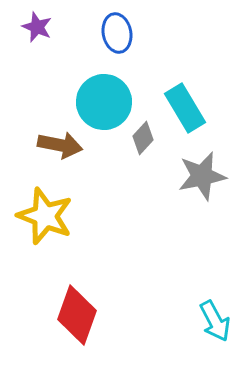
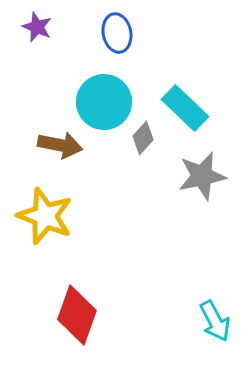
cyan rectangle: rotated 15 degrees counterclockwise
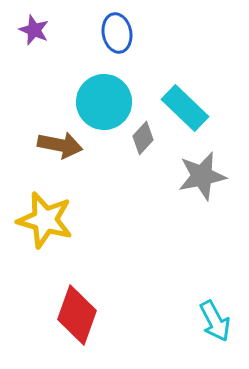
purple star: moved 3 px left, 3 px down
yellow star: moved 4 px down; rotated 6 degrees counterclockwise
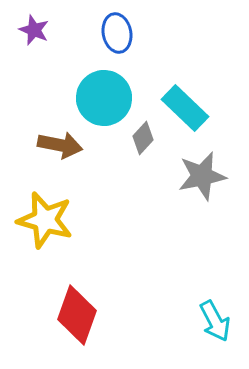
cyan circle: moved 4 px up
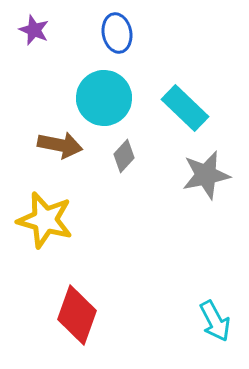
gray diamond: moved 19 px left, 18 px down
gray star: moved 4 px right, 1 px up
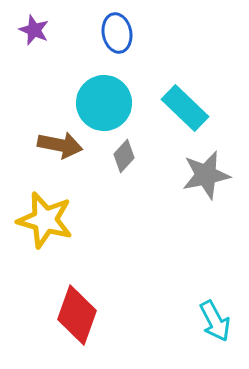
cyan circle: moved 5 px down
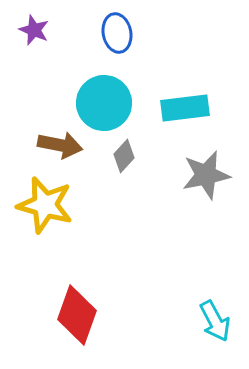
cyan rectangle: rotated 51 degrees counterclockwise
yellow star: moved 15 px up
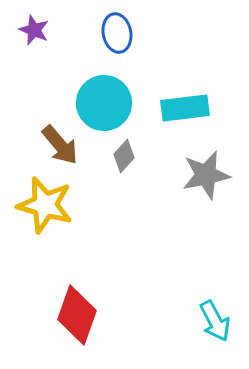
brown arrow: rotated 39 degrees clockwise
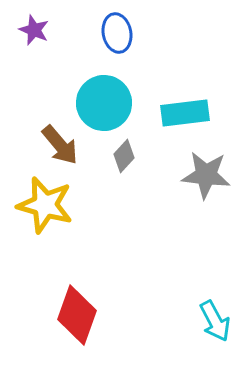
cyan rectangle: moved 5 px down
gray star: rotated 18 degrees clockwise
